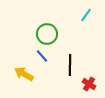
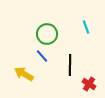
cyan line: moved 12 px down; rotated 56 degrees counterclockwise
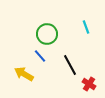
blue line: moved 2 px left
black line: rotated 30 degrees counterclockwise
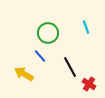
green circle: moved 1 px right, 1 px up
black line: moved 2 px down
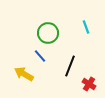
black line: moved 1 px up; rotated 50 degrees clockwise
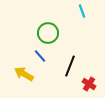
cyan line: moved 4 px left, 16 px up
